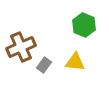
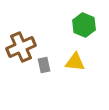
gray rectangle: rotated 49 degrees counterclockwise
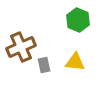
green hexagon: moved 6 px left, 5 px up
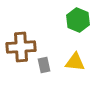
brown cross: rotated 20 degrees clockwise
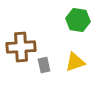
green hexagon: rotated 15 degrees counterclockwise
yellow triangle: rotated 25 degrees counterclockwise
